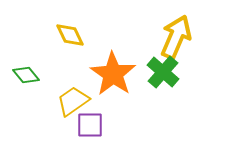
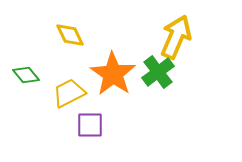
green cross: moved 5 px left; rotated 12 degrees clockwise
yellow trapezoid: moved 4 px left, 8 px up; rotated 8 degrees clockwise
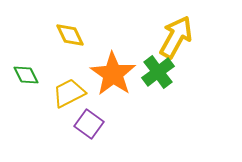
yellow arrow: rotated 6 degrees clockwise
green diamond: rotated 12 degrees clockwise
purple square: moved 1 px left, 1 px up; rotated 36 degrees clockwise
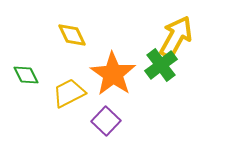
yellow diamond: moved 2 px right
green cross: moved 3 px right, 7 px up
purple square: moved 17 px right, 3 px up; rotated 8 degrees clockwise
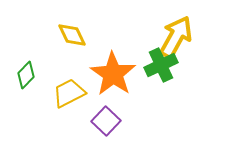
green cross: rotated 12 degrees clockwise
green diamond: rotated 72 degrees clockwise
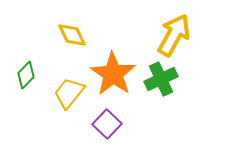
yellow arrow: moved 2 px left, 2 px up
green cross: moved 14 px down
yellow trapezoid: rotated 24 degrees counterclockwise
purple square: moved 1 px right, 3 px down
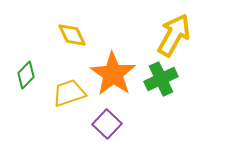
yellow trapezoid: rotated 32 degrees clockwise
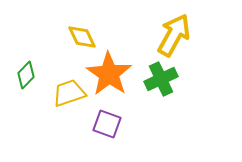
yellow diamond: moved 10 px right, 2 px down
orange star: moved 4 px left
purple square: rotated 24 degrees counterclockwise
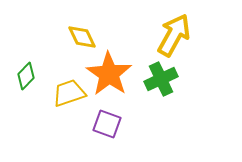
green diamond: moved 1 px down
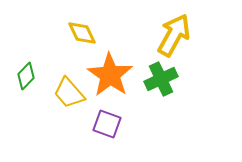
yellow diamond: moved 4 px up
orange star: moved 1 px right, 1 px down
yellow trapezoid: rotated 112 degrees counterclockwise
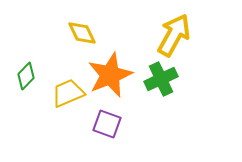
orange star: rotated 15 degrees clockwise
yellow trapezoid: moved 1 px left; rotated 108 degrees clockwise
